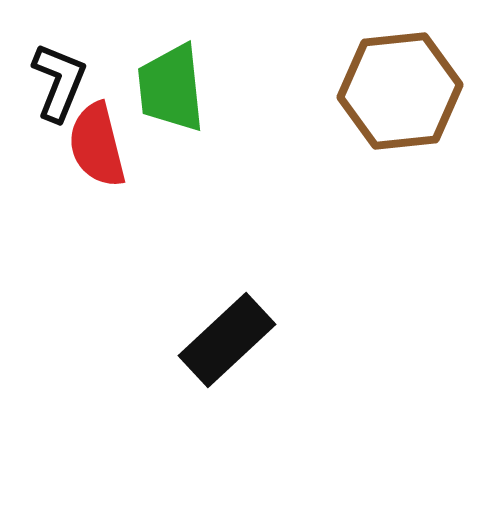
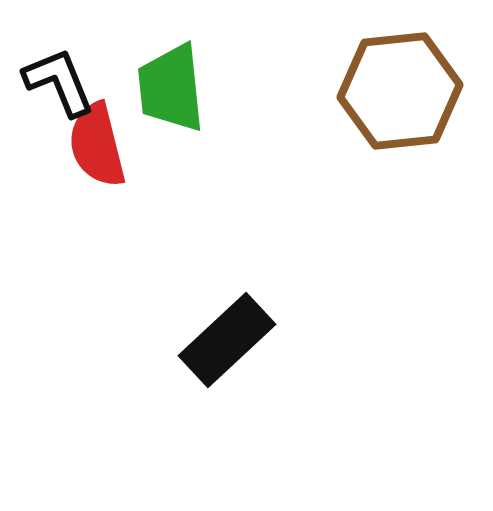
black L-shape: rotated 44 degrees counterclockwise
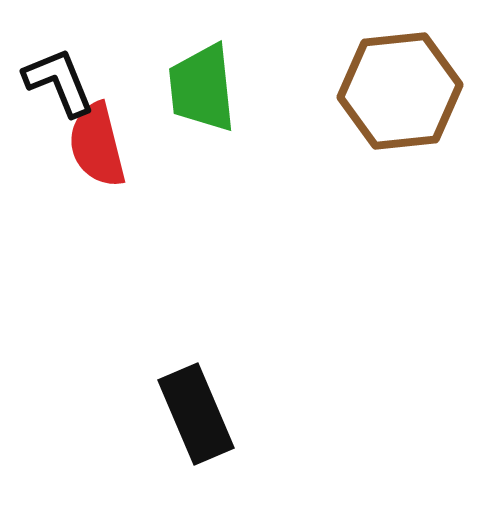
green trapezoid: moved 31 px right
black rectangle: moved 31 px left, 74 px down; rotated 70 degrees counterclockwise
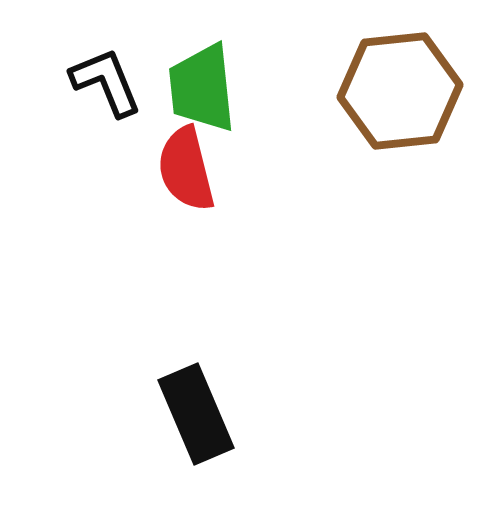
black L-shape: moved 47 px right
red semicircle: moved 89 px right, 24 px down
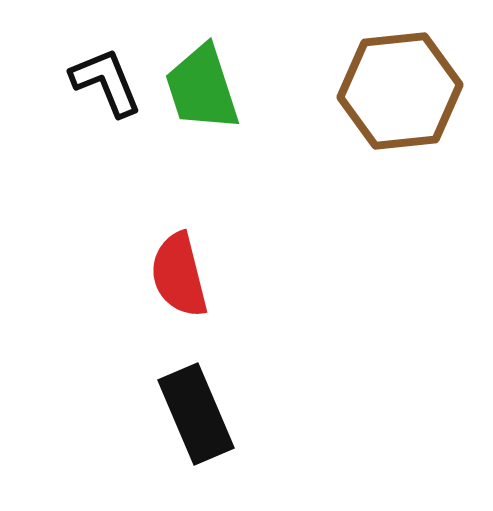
green trapezoid: rotated 12 degrees counterclockwise
red semicircle: moved 7 px left, 106 px down
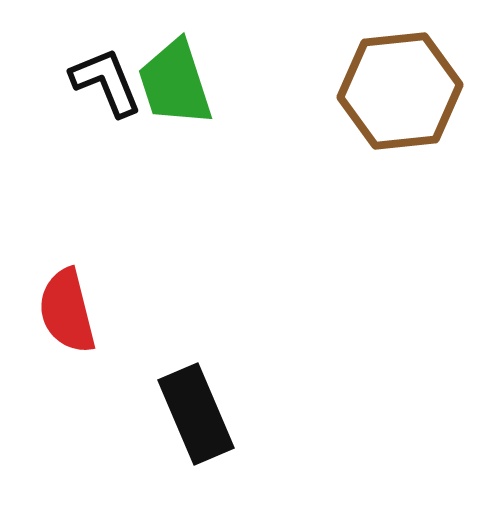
green trapezoid: moved 27 px left, 5 px up
red semicircle: moved 112 px left, 36 px down
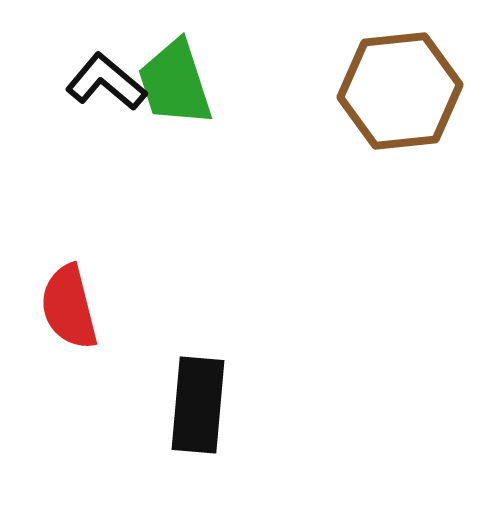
black L-shape: rotated 28 degrees counterclockwise
red semicircle: moved 2 px right, 4 px up
black rectangle: moved 2 px right, 9 px up; rotated 28 degrees clockwise
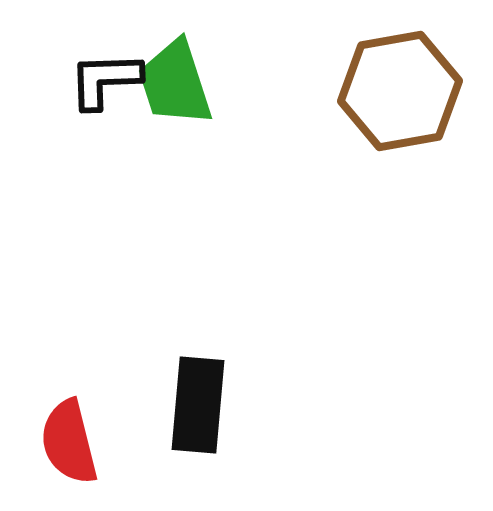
black L-shape: moved 1 px left, 2 px up; rotated 42 degrees counterclockwise
brown hexagon: rotated 4 degrees counterclockwise
red semicircle: moved 135 px down
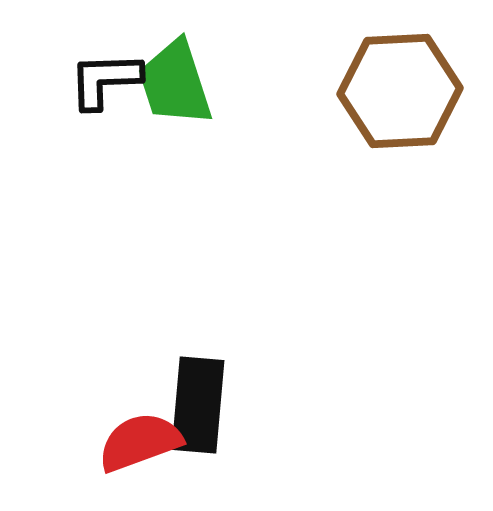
brown hexagon: rotated 7 degrees clockwise
red semicircle: moved 71 px right; rotated 84 degrees clockwise
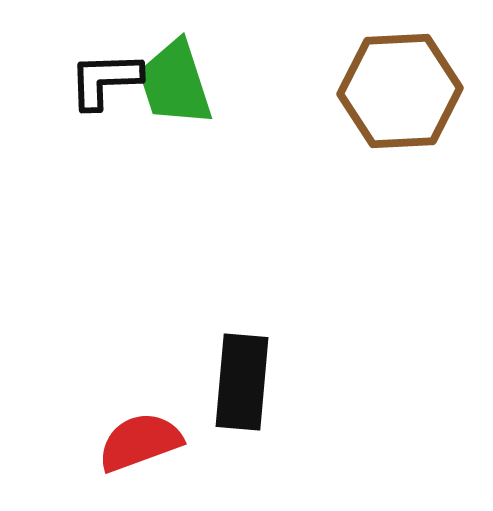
black rectangle: moved 44 px right, 23 px up
